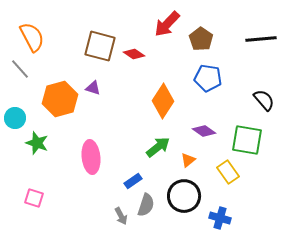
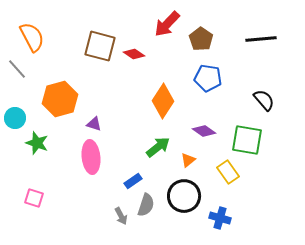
gray line: moved 3 px left
purple triangle: moved 1 px right, 36 px down
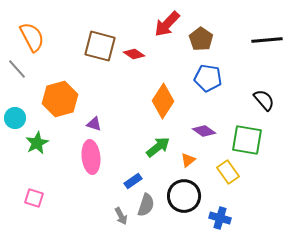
black line: moved 6 px right, 1 px down
green star: rotated 25 degrees clockwise
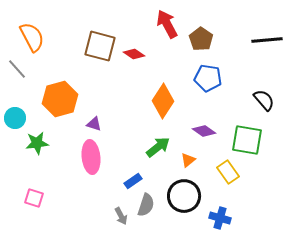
red arrow: rotated 108 degrees clockwise
green star: rotated 20 degrees clockwise
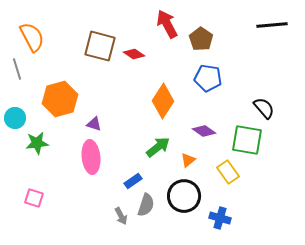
black line: moved 5 px right, 15 px up
gray line: rotated 25 degrees clockwise
black semicircle: moved 8 px down
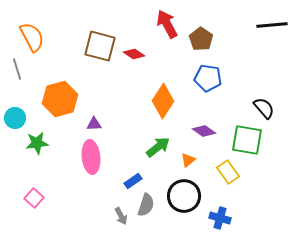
purple triangle: rotated 21 degrees counterclockwise
pink square: rotated 24 degrees clockwise
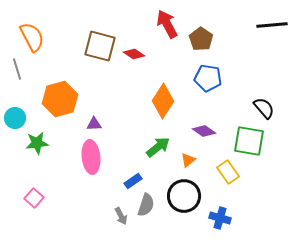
green square: moved 2 px right, 1 px down
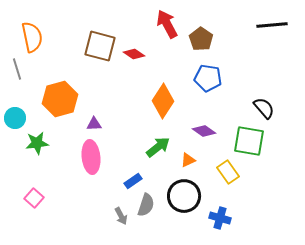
orange semicircle: rotated 16 degrees clockwise
orange triangle: rotated 14 degrees clockwise
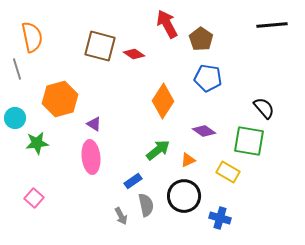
purple triangle: rotated 35 degrees clockwise
green arrow: moved 3 px down
yellow rectangle: rotated 25 degrees counterclockwise
gray semicircle: rotated 30 degrees counterclockwise
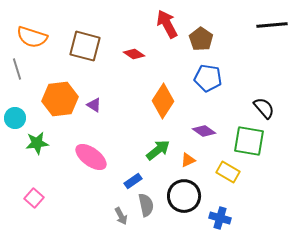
orange semicircle: rotated 120 degrees clockwise
brown square: moved 15 px left
orange hexagon: rotated 8 degrees clockwise
purple triangle: moved 19 px up
pink ellipse: rotated 48 degrees counterclockwise
